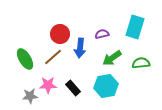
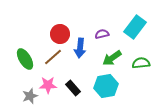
cyan rectangle: rotated 20 degrees clockwise
gray star: rotated 14 degrees counterclockwise
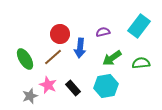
cyan rectangle: moved 4 px right, 1 px up
purple semicircle: moved 1 px right, 2 px up
pink star: rotated 24 degrees clockwise
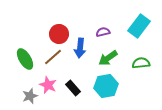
red circle: moved 1 px left
green arrow: moved 4 px left
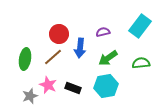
cyan rectangle: moved 1 px right
green ellipse: rotated 40 degrees clockwise
black rectangle: rotated 28 degrees counterclockwise
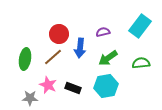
gray star: moved 2 px down; rotated 21 degrees clockwise
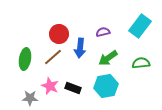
pink star: moved 2 px right, 1 px down
